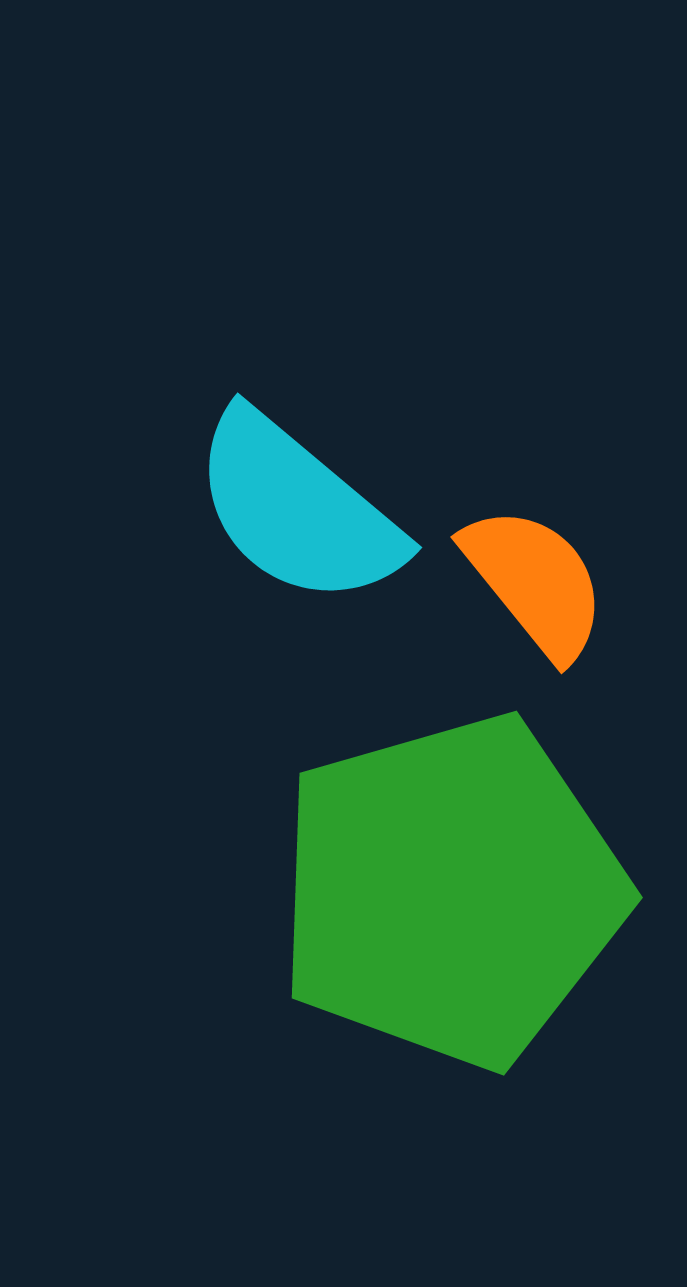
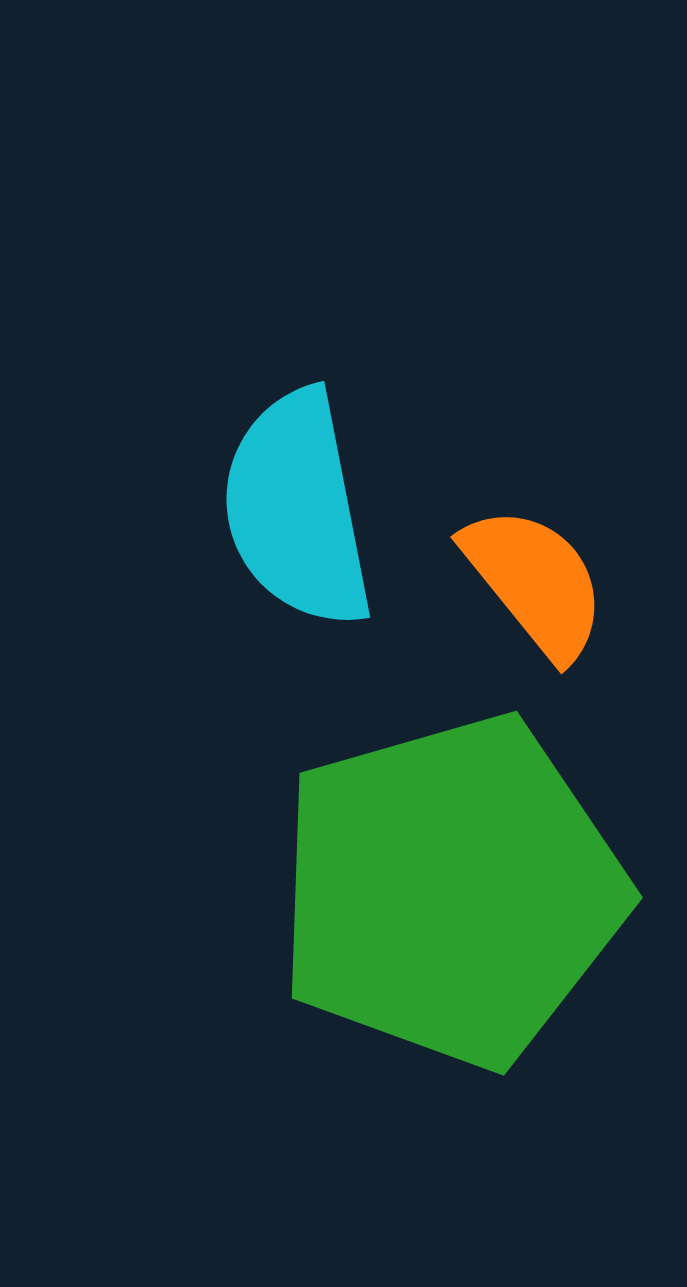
cyan semicircle: rotated 39 degrees clockwise
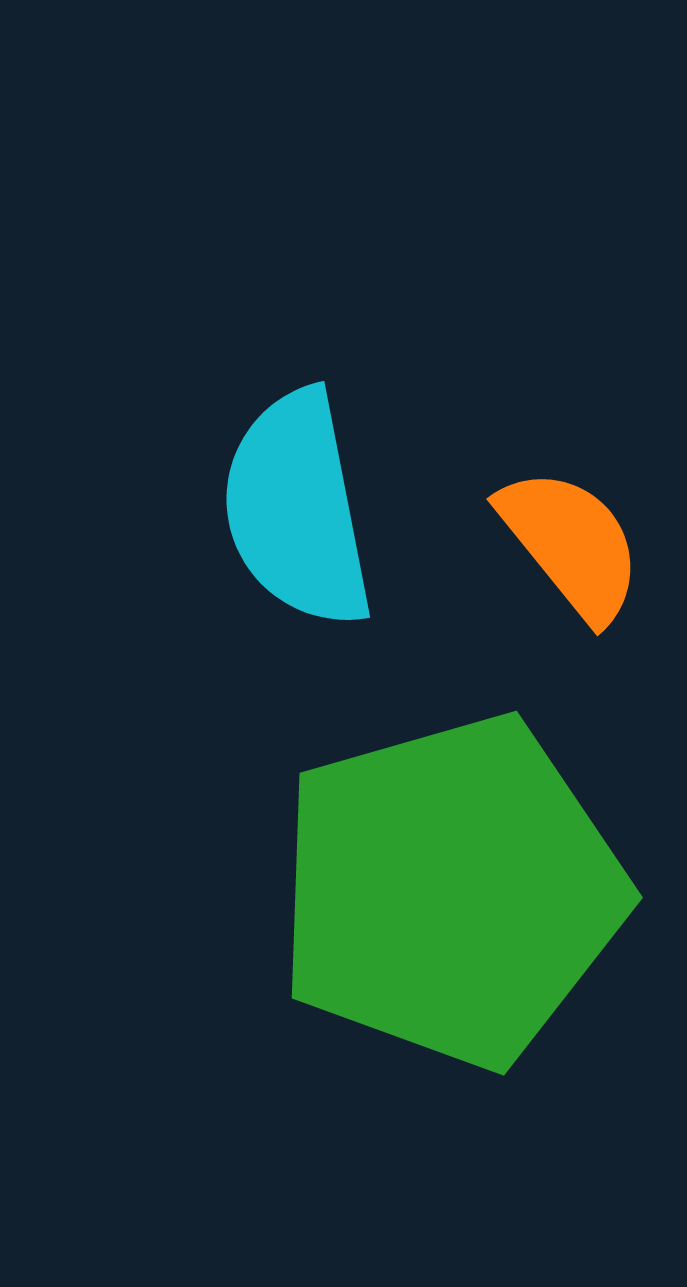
orange semicircle: moved 36 px right, 38 px up
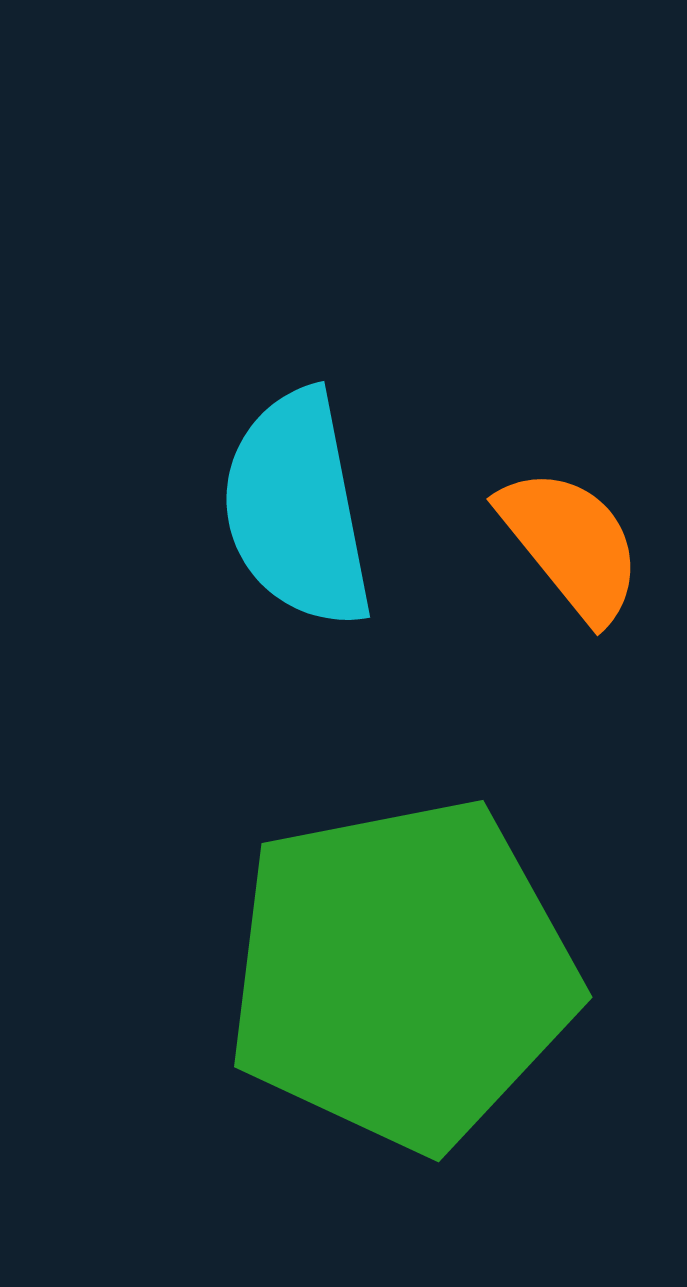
green pentagon: moved 49 px left, 83 px down; rotated 5 degrees clockwise
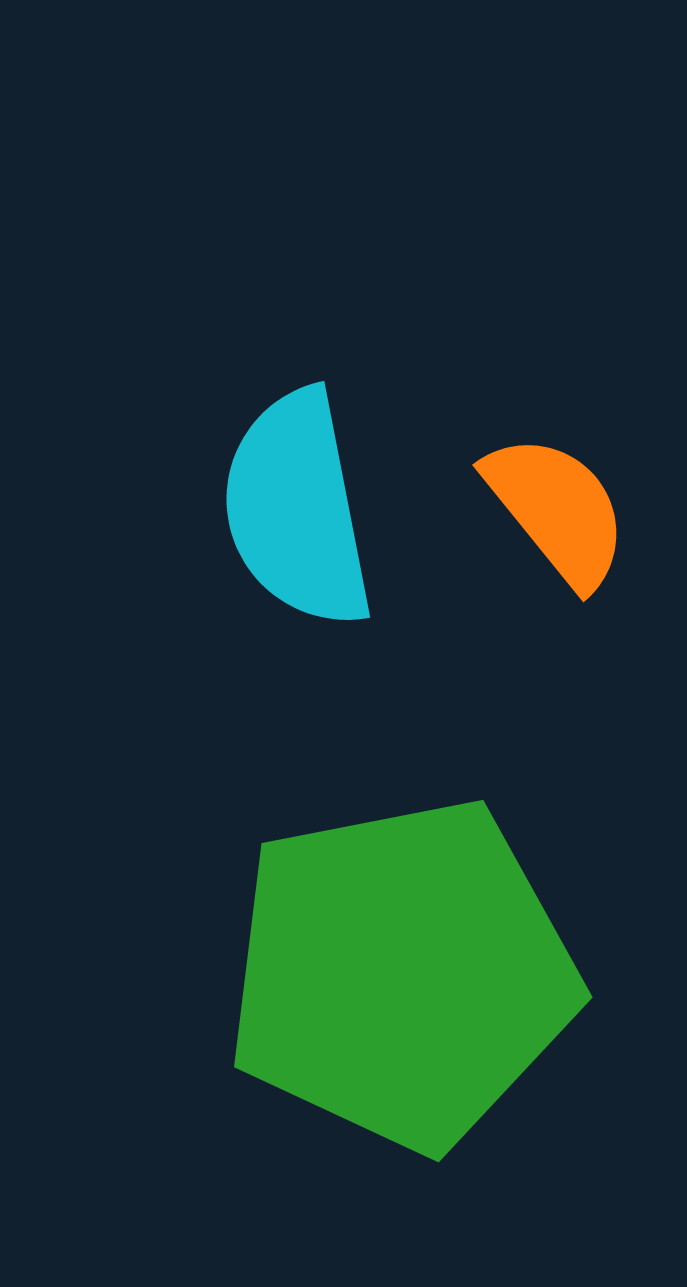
orange semicircle: moved 14 px left, 34 px up
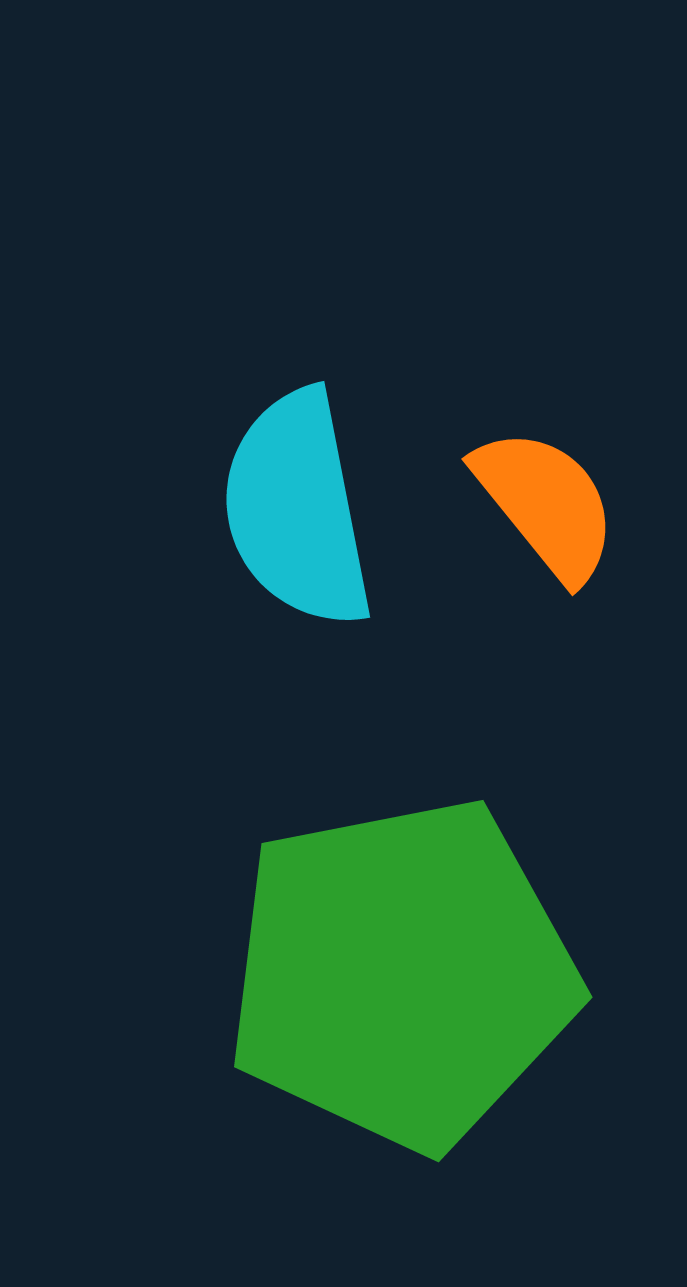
orange semicircle: moved 11 px left, 6 px up
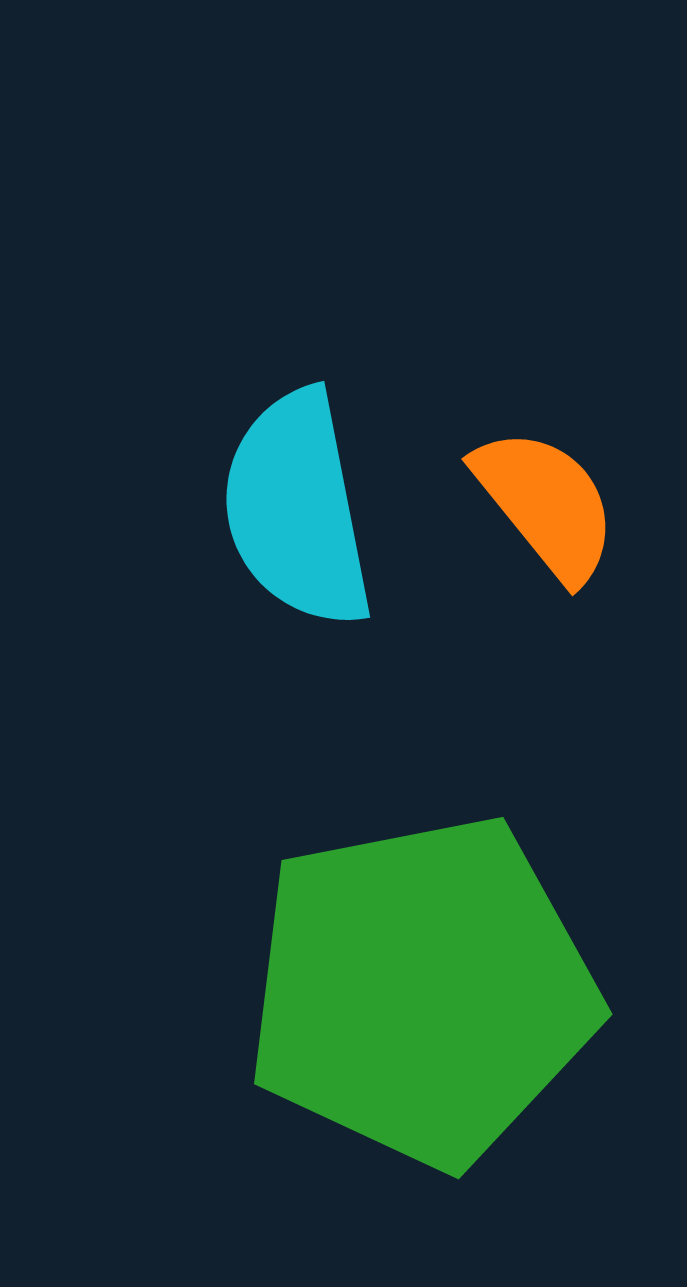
green pentagon: moved 20 px right, 17 px down
